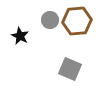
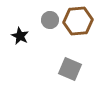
brown hexagon: moved 1 px right
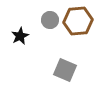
black star: rotated 18 degrees clockwise
gray square: moved 5 px left, 1 px down
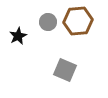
gray circle: moved 2 px left, 2 px down
black star: moved 2 px left
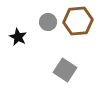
black star: moved 1 px down; rotated 18 degrees counterclockwise
gray square: rotated 10 degrees clockwise
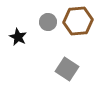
gray square: moved 2 px right, 1 px up
